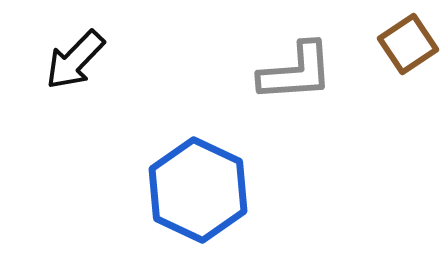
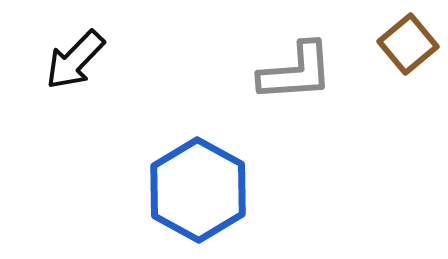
brown square: rotated 6 degrees counterclockwise
blue hexagon: rotated 4 degrees clockwise
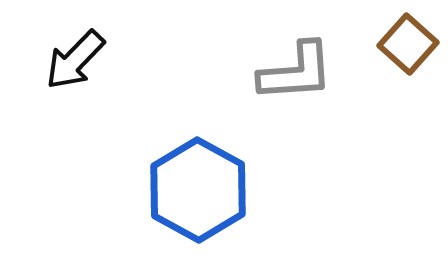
brown square: rotated 8 degrees counterclockwise
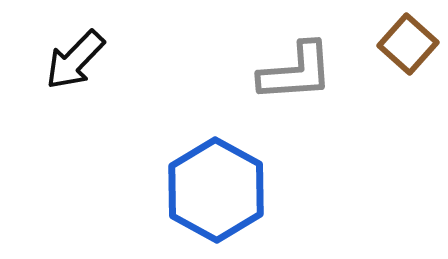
blue hexagon: moved 18 px right
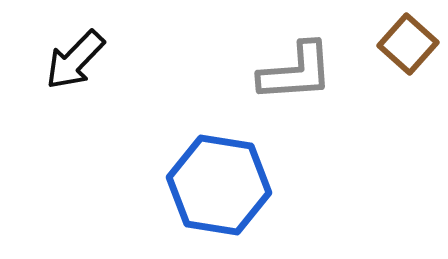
blue hexagon: moved 3 px right, 5 px up; rotated 20 degrees counterclockwise
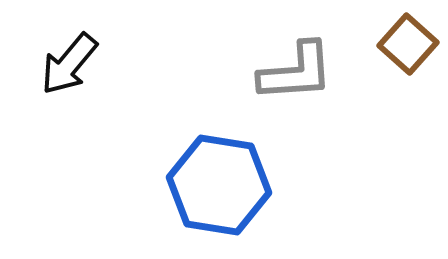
black arrow: moved 6 px left, 4 px down; rotated 4 degrees counterclockwise
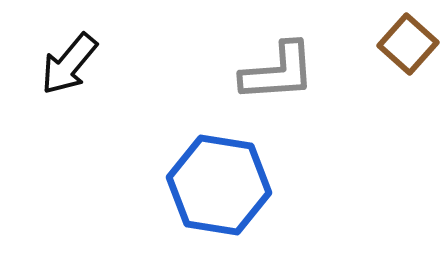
gray L-shape: moved 18 px left
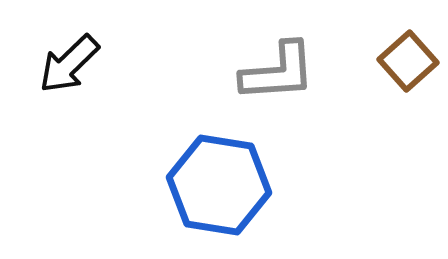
brown square: moved 17 px down; rotated 6 degrees clockwise
black arrow: rotated 6 degrees clockwise
